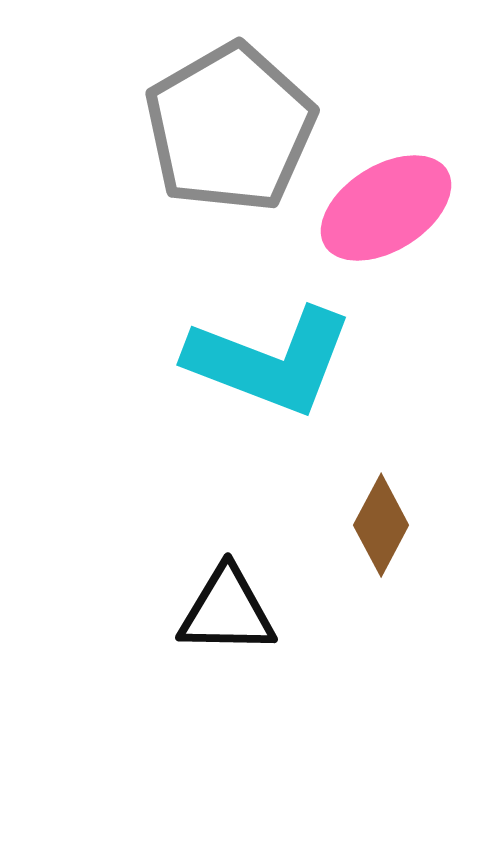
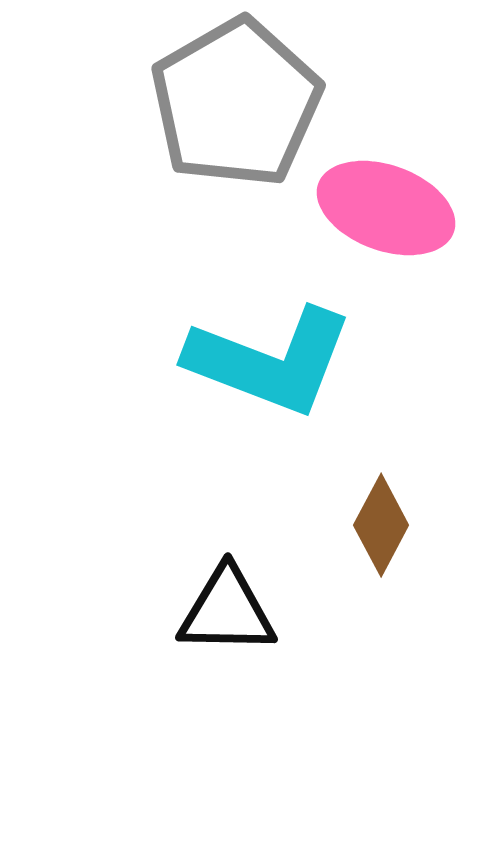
gray pentagon: moved 6 px right, 25 px up
pink ellipse: rotated 52 degrees clockwise
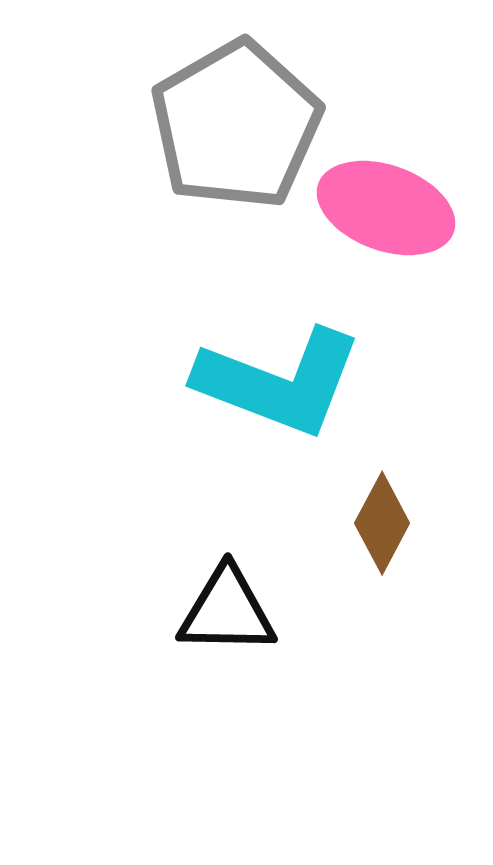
gray pentagon: moved 22 px down
cyan L-shape: moved 9 px right, 21 px down
brown diamond: moved 1 px right, 2 px up
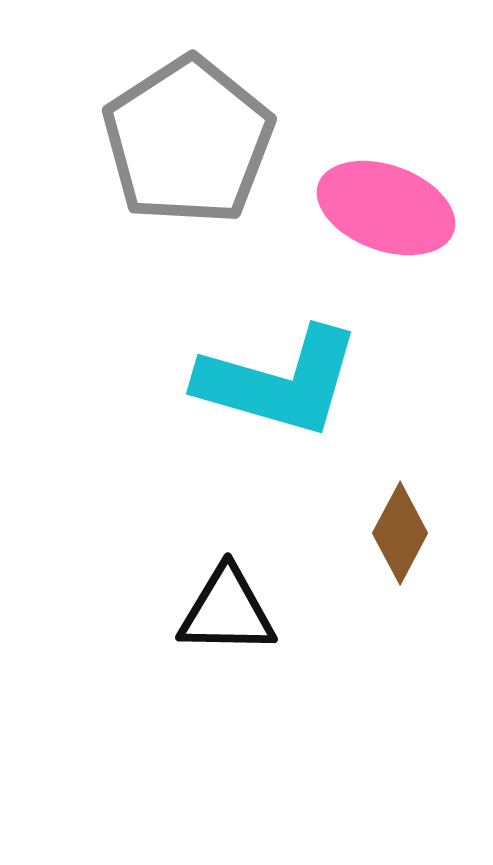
gray pentagon: moved 48 px left, 16 px down; rotated 3 degrees counterclockwise
cyan L-shape: rotated 5 degrees counterclockwise
brown diamond: moved 18 px right, 10 px down
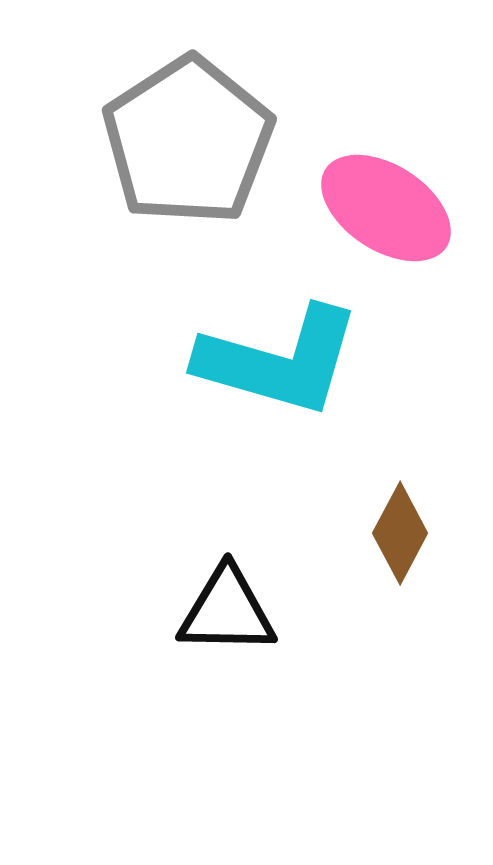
pink ellipse: rotated 13 degrees clockwise
cyan L-shape: moved 21 px up
